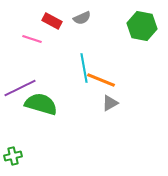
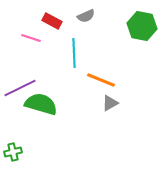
gray semicircle: moved 4 px right, 2 px up
pink line: moved 1 px left, 1 px up
cyan line: moved 10 px left, 15 px up; rotated 8 degrees clockwise
green cross: moved 4 px up
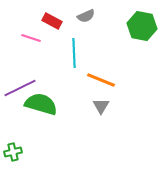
gray triangle: moved 9 px left, 3 px down; rotated 30 degrees counterclockwise
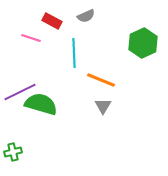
green hexagon: moved 1 px right, 17 px down; rotated 24 degrees clockwise
purple line: moved 4 px down
gray triangle: moved 2 px right
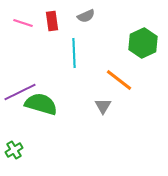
red rectangle: rotated 54 degrees clockwise
pink line: moved 8 px left, 15 px up
orange line: moved 18 px right; rotated 16 degrees clockwise
green cross: moved 1 px right, 2 px up; rotated 18 degrees counterclockwise
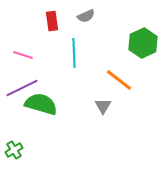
pink line: moved 32 px down
purple line: moved 2 px right, 4 px up
